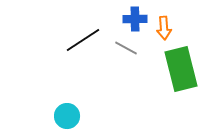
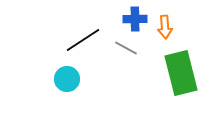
orange arrow: moved 1 px right, 1 px up
green rectangle: moved 4 px down
cyan circle: moved 37 px up
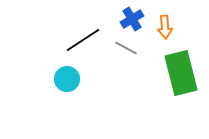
blue cross: moved 3 px left; rotated 30 degrees counterclockwise
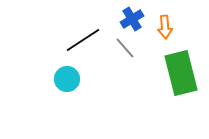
gray line: moved 1 px left; rotated 20 degrees clockwise
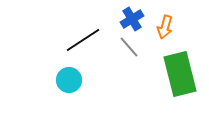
orange arrow: rotated 20 degrees clockwise
gray line: moved 4 px right, 1 px up
green rectangle: moved 1 px left, 1 px down
cyan circle: moved 2 px right, 1 px down
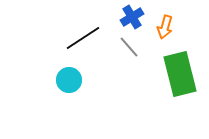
blue cross: moved 2 px up
black line: moved 2 px up
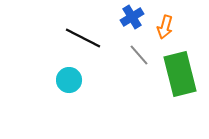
black line: rotated 60 degrees clockwise
gray line: moved 10 px right, 8 px down
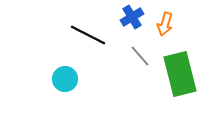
orange arrow: moved 3 px up
black line: moved 5 px right, 3 px up
gray line: moved 1 px right, 1 px down
cyan circle: moved 4 px left, 1 px up
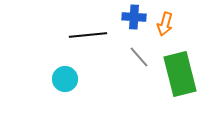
blue cross: moved 2 px right; rotated 35 degrees clockwise
black line: rotated 33 degrees counterclockwise
gray line: moved 1 px left, 1 px down
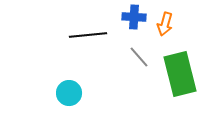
cyan circle: moved 4 px right, 14 px down
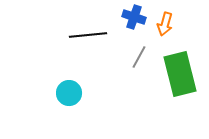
blue cross: rotated 15 degrees clockwise
gray line: rotated 70 degrees clockwise
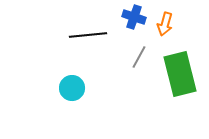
cyan circle: moved 3 px right, 5 px up
